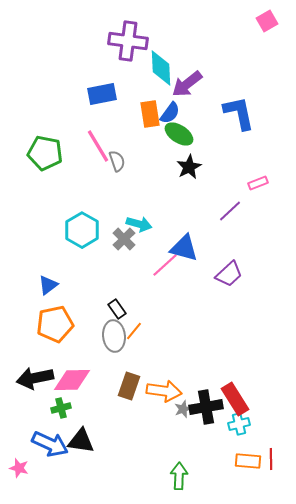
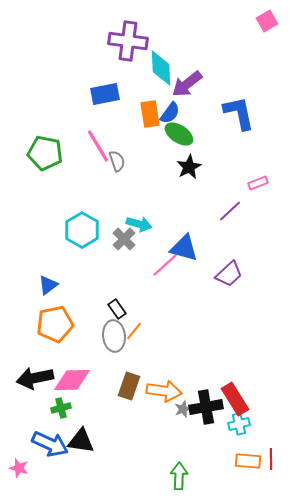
blue rectangle at (102, 94): moved 3 px right
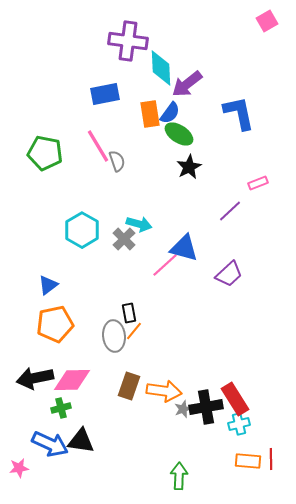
black rectangle at (117, 309): moved 12 px right, 4 px down; rotated 24 degrees clockwise
pink star at (19, 468): rotated 24 degrees counterclockwise
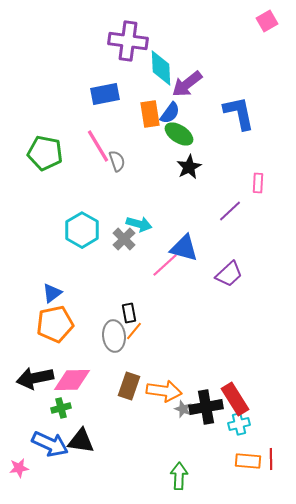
pink rectangle at (258, 183): rotated 66 degrees counterclockwise
blue triangle at (48, 285): moved 4 px right, 8 px down
gray star at (183, 409): rotated 30 degrees counterclockwise
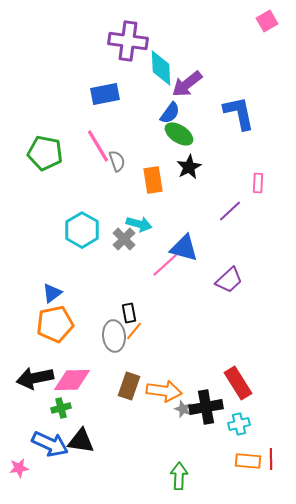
orange rectangle at (150, 114): moved 3 px right, 66 px down
purple trapezoid at (229, 274): moved 6 px down
red rectangle at (235, 399): moved 3 px right, 16 px up
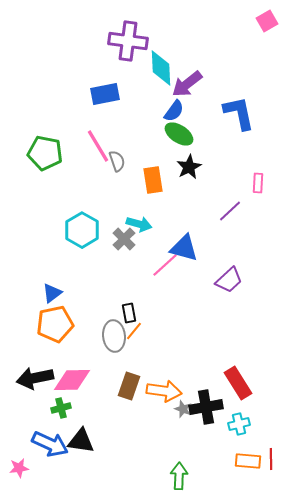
blue semicircle at (170, 113): moved 4 px right, 2 px up
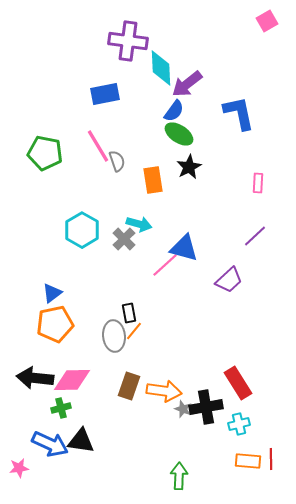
purple line at (230, 211): moved 25 px right, 25 px down
black arrow at (35, 378): rotated 18 degrees clockwise
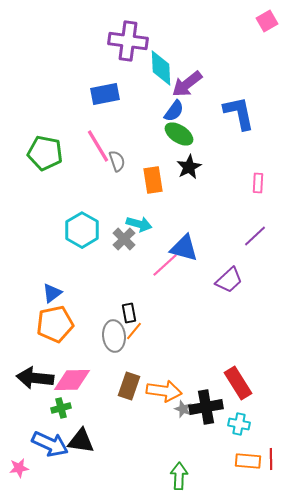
cyan cross at (239, 424): rotated 25 degrees clockwise
